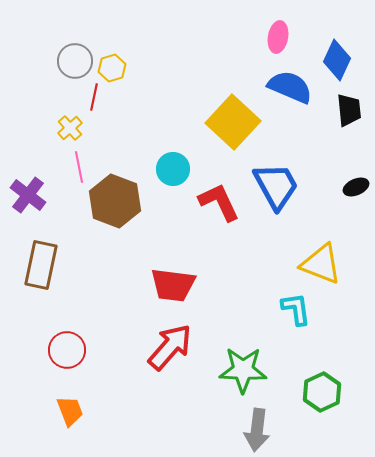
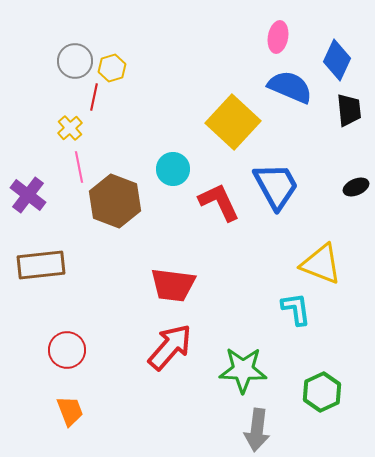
brown rectangle: rotated 72 degrees clockwise
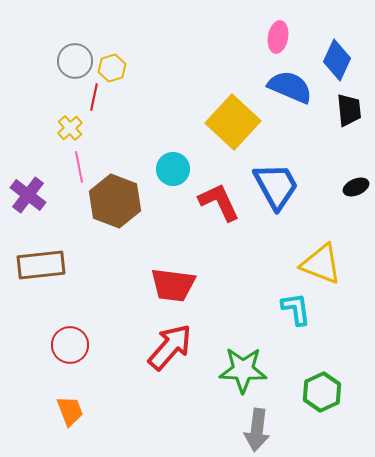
red circle: moved 3 px right, 5 px up
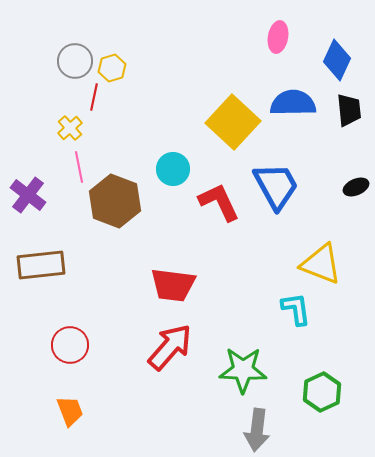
blue semicircle: moved 3 px right, 16 px down; rotated 24 degrees counterclockwise
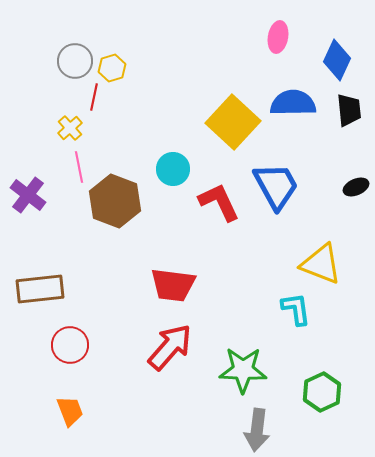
brown rectangle: moved 1 px left, 24 px down
